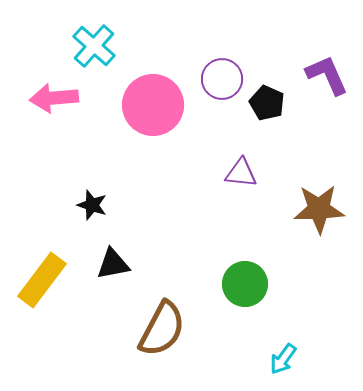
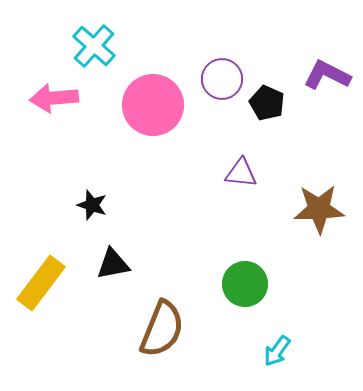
purple L-shape: rotated 39 degrees counterclockwise
yellow rectangle: moved 1 px left, 3 px down
brown semicircle: rotated 6 degrees counterclockwise
cyan arrow: moved 6 px left, 8 px up
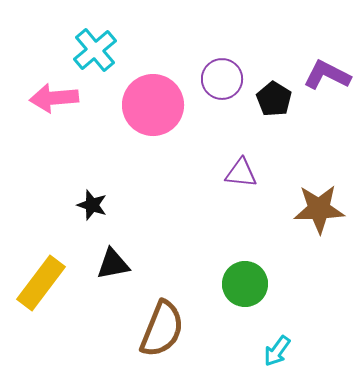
cyan cross: moved 1 px right, 4 px down; rotated 9 degrees clockwise
black pentagon: moved 7 px right, 4 px up; rotated 8 degrees clockwise
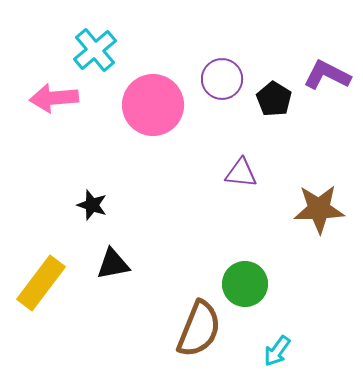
brown semicircle: moved 37 px right
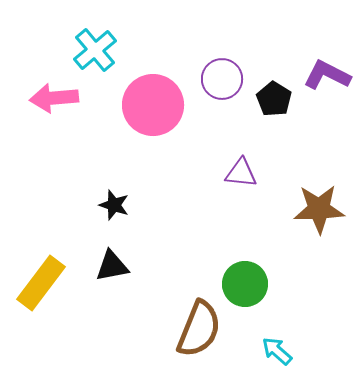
black star: moved 22 px right
black triangle: moved 1 px left, 2 px down
cyan arrow: rotated 96 degrees clockwise
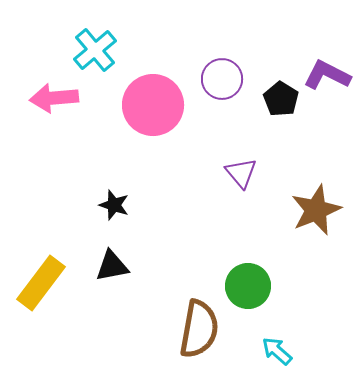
black pentagon: moved 7 px right
purple triangle: rotated 44 degrees clockwise
brown star: moved 3 px left, 1 px down; rotated 21 degrees counterclockwise
green circle: moved 3 px right, 2 px down
brown semicircle: rotated 12 degrees counterclockwise
